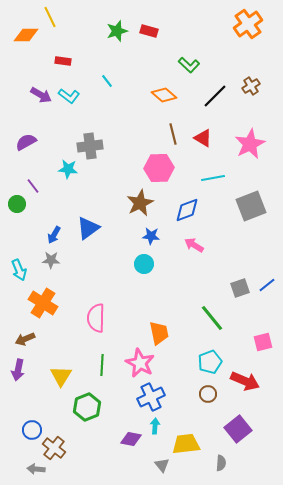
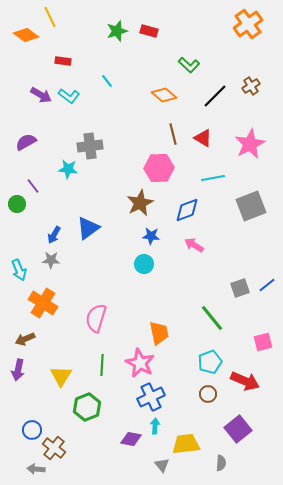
orange diamond at (26, 35): rotated 35 degrees clockwise
pink semicircle at (96, 318): rotated 16 degrees clockwise
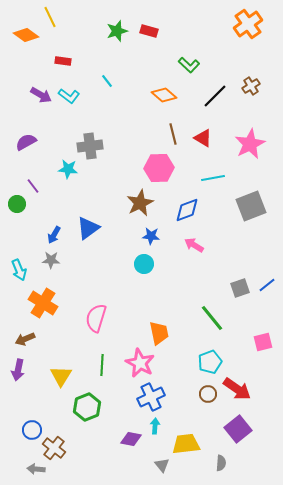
red arrow at (245, 381): moved 8 px left, 8 px down; rotated 12 degrees clockwise
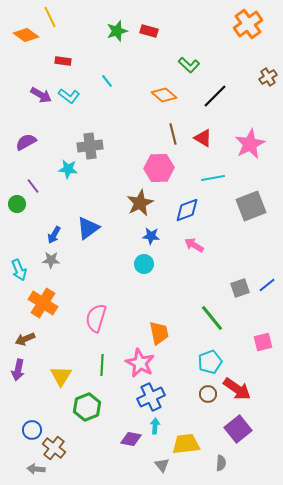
brown cross at (251, 86): moved 17 px right, 9 px up
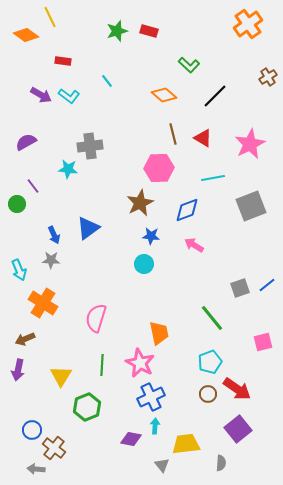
blue arrow at (54, 235): rotated 54 degrees counterclockwise
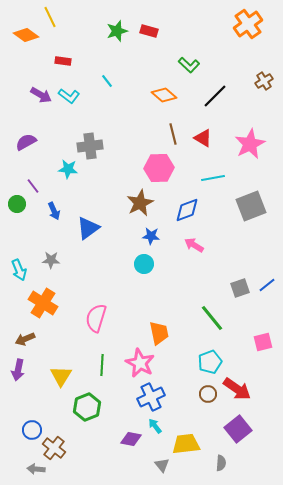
brown cross at (268, 77): moved 4 px left, 4 px down
blue arrow at (54, 235): moved 24 px up
cyan arrow at (155, 426): rotated 42 degrees counterclockwise
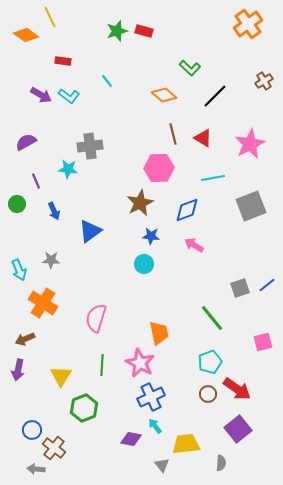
red rectangle at (149, 31): moved 5 px left
green L-shape at (189, 65): moved 1 px right, 3 px down
purple line at (33, 186): moved 3 px right, 5 px up; rotated 14 degrees clockwise
blue triangle at (88, 228): moved 2 px right, 3 px down
green hexagon at (87, 407): moved 3 px left, 1 px down
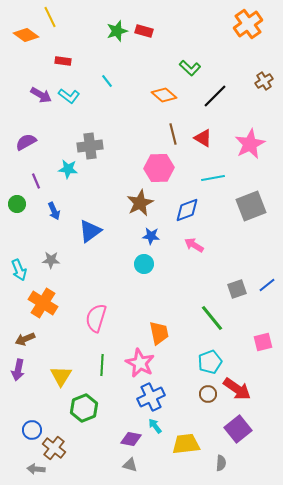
gray square at (240, 288): moved 3 px left, 1 px down
gray triangle at (162, 465): moved 32 px left; rotated 35 degrees counterclockwise
